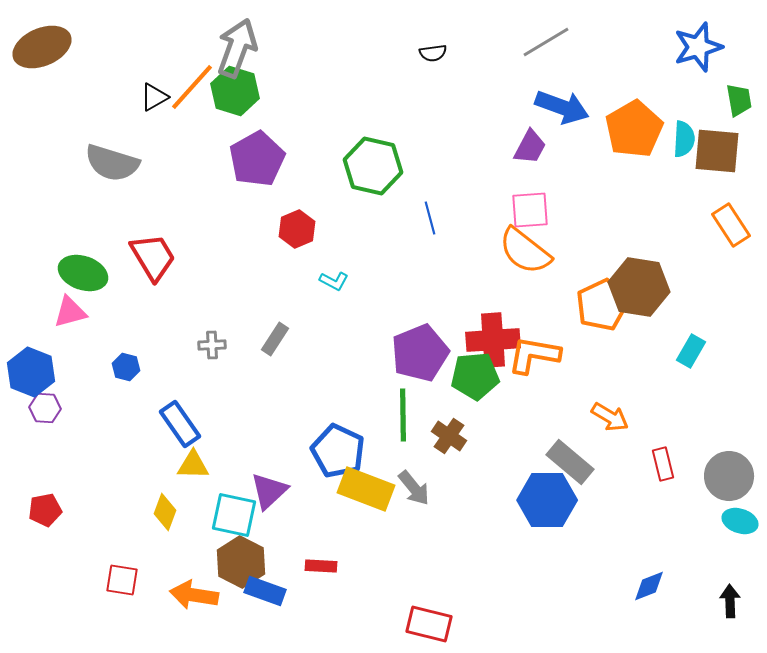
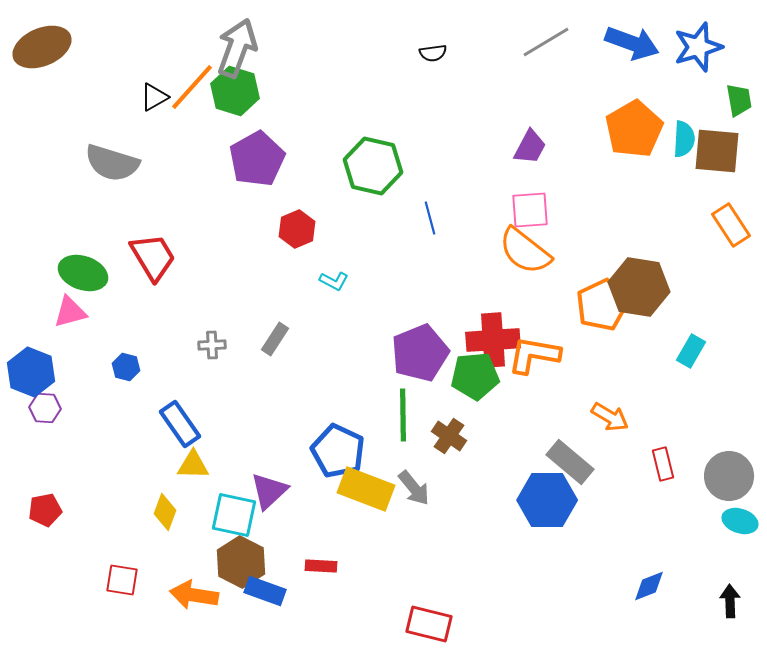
blue arrow at (562, 107): moved 70 px right, 64 px up
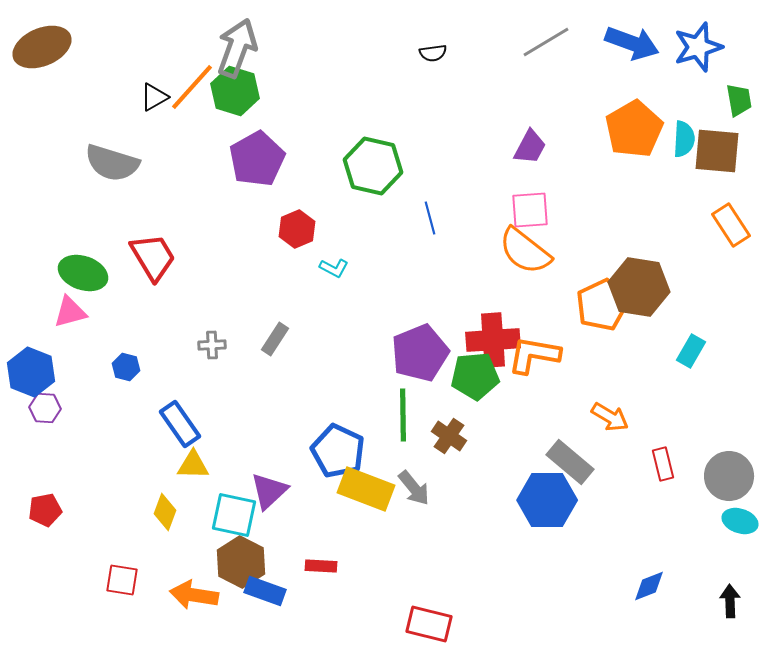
cyan L-shape at (334, 281): moved 13 px up
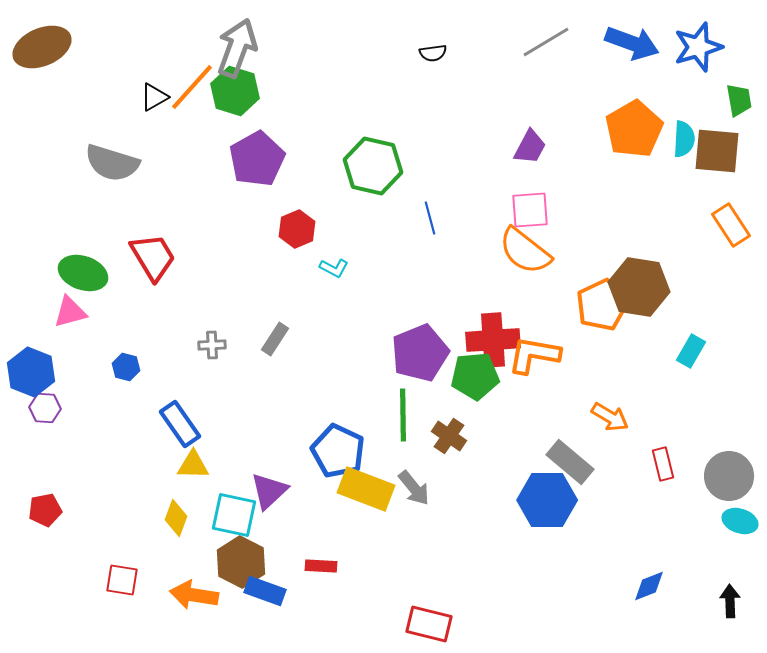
yellow diamond at (165, 512): moved 11 px right, 6 px down
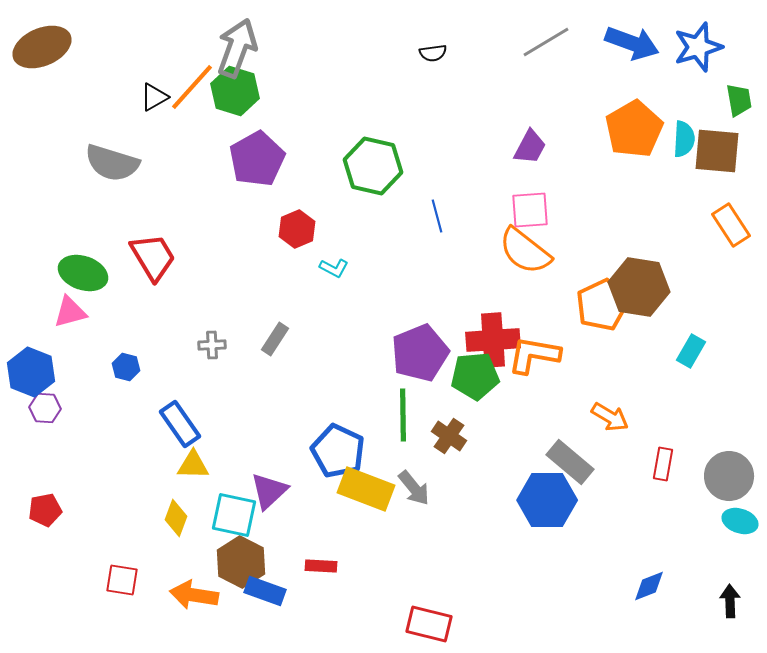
blue line at (430, 218): moved 7 px right, 2 px up
red rectangle at (663, 464): rotated 24 degrees clockwise
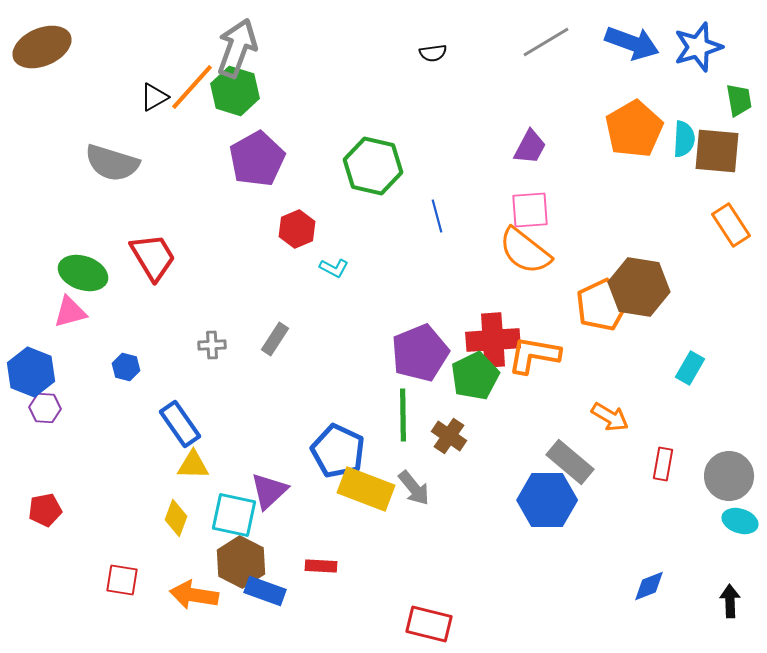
cyan rectangle at (691, 351): moved 1 px left, 17 px down
green pentagon at (475, 376): rotated 21 degrees counterclockwise
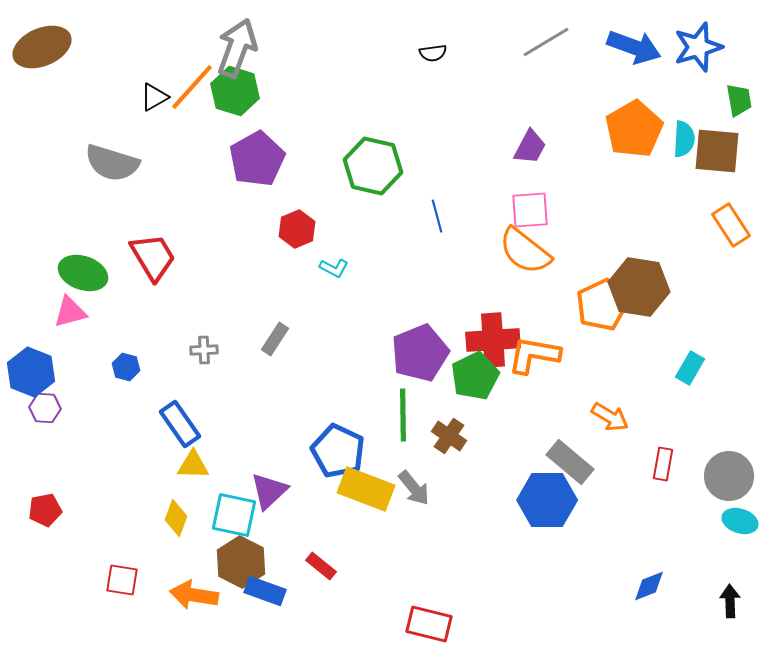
blue arrow at (632, 43): moved 2 px right, 4 px down
gray cross at (212, 345): moved 8 px left, 5 px down
red rectangle at (321, 566): rotated 36 degrees clockwise
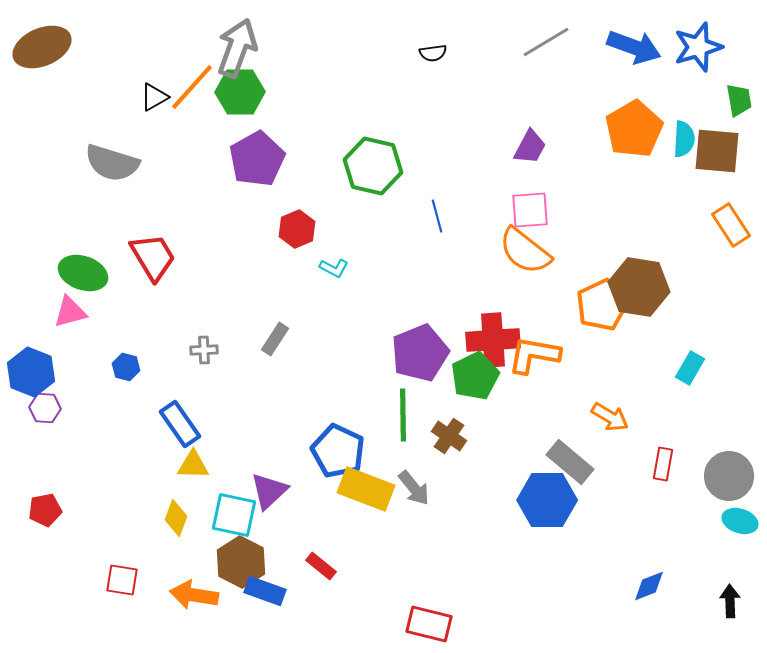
green hexagon at (235, 91): moved 5 px right, 1 px down; rotated 18 degrees counterclockwise
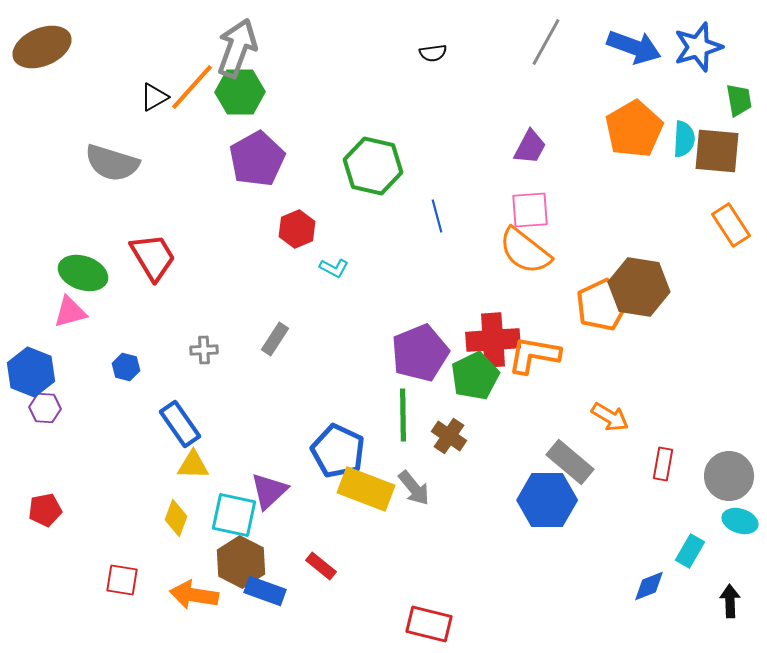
gray line at (546, 42): rotated 30 degrees counterclockwise
cyan rectangle at (690, 368): moved 183 px down
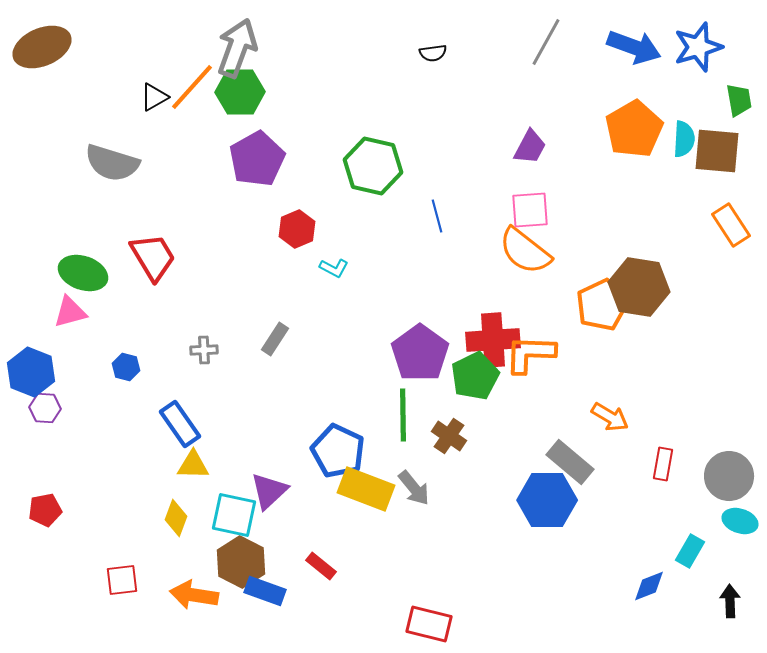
purple pentagon at (420, 353): rotated 14 degrees counterclockwise
orange L-shape at (534, 355): moved 4 px left, 1 px up; rotated 8 degrees counterclockwise
red square at (122, 580): rotated 16 degrees counterclockwise
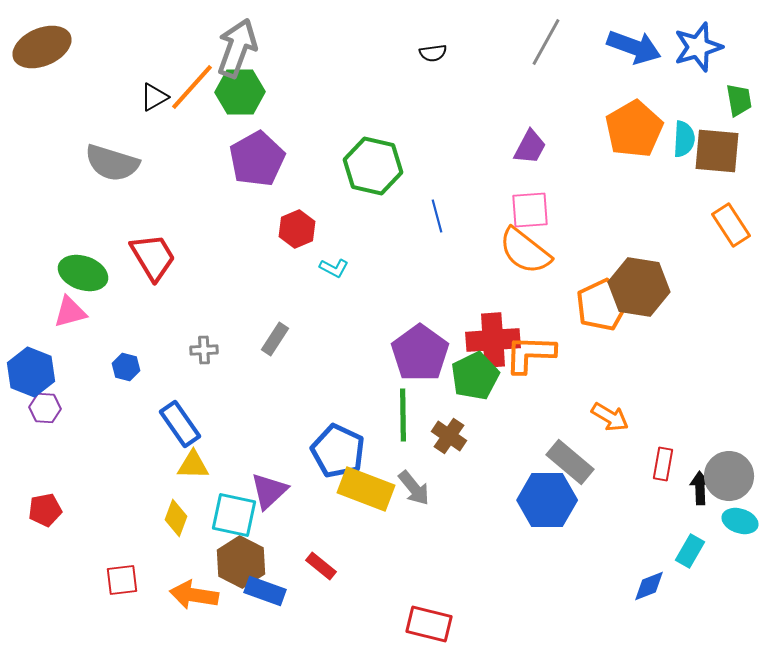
black arrow at (730, 601): moved 30 px left, 113 px up
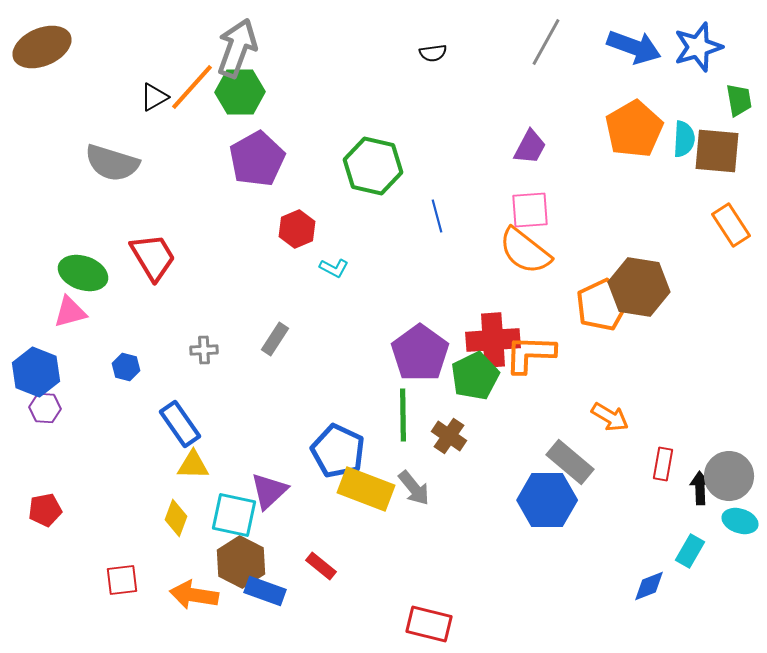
blue hexagon at (31, 372): moved 5 px right
